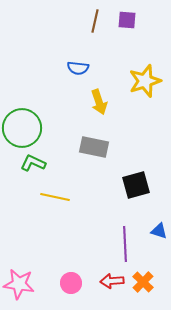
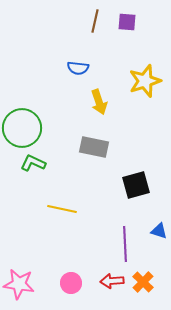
purple square: moved 2 px down
yellow line: moved 7 px right, 12 px down
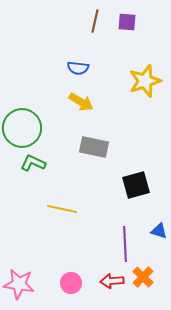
yellow arrow: moved 18 px left; rotated 40 degrees counterclockwise
orange cross: moved 5 px up
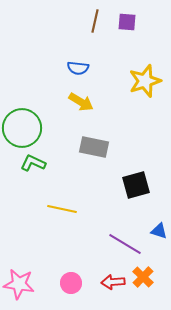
purple line: rotated 56 degrees counterclockwise
red arrow: moved 1 px right, 1 px down
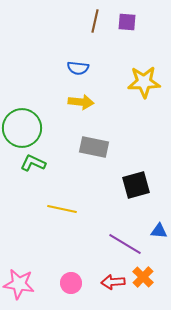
yellow star: moved 1 px left, 1 px down; rotated 16 degrees clockwise
yellow arrow: rotated 25 degrees counterclockwise
blue triangle: rotated 12 degrees counterclockwise
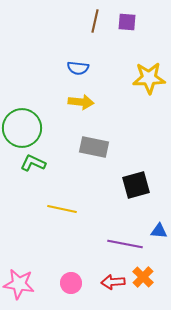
yellow star: moved 5 px right, 4 px up
purple line: rotated 20 degrees counterclockwise
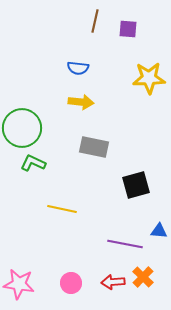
purple square: moved 1 px right, 7 px down
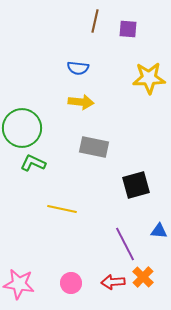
purple line: rotated 52 degrees clockwise
